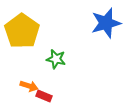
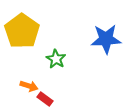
blue star: moved 16 px down; rotated 12 degrees clockwise
green star: rotated 18 degrees clockwise
red rectangle: moved 1 px right, 3 px down; rotated 14 degrees clockwise
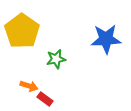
green star: rotated 30 degrees clockwise
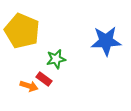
yellow pentagon: rotated 12 degrees counterclockwise
blue star: moved 2 px down
red rectangle: moved 1 px left, 20 px up
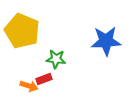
green star: rotated 18 degrees clockwise
red rectangle: rotated 56 degrees counterclockwise
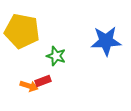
yellow pentagon: rotated 12 degrees counterclockwise
green star: moved 3 px up; rotated 12 degrees clockwise
red rectangle: moved 1 px left, 2 px down
